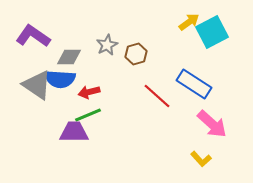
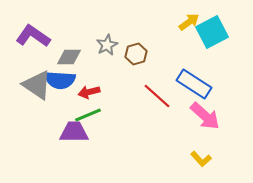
blue semicircle: moved 1 px down
pink arrow: moved 7 px left, 8 px up
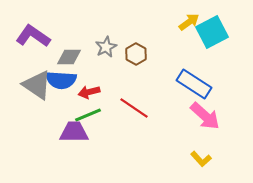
gray star: moved 1 px left, 2 px down
brown hexagon: rotated 15 degrees counterclockwise
blue semicircle: moved 1 px right
red line: moved 23 px left, 12 px down; rotated 8 degrees counterclockwise
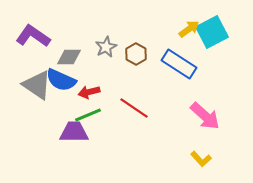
yellow arrow: moved 7 px down
blue semicircle: rotated 20 degrees clockwise
blue rectangle: moved 15 px left, 20 px up
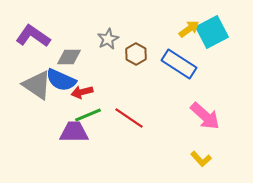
gray star: moved 2 px right, 8 px up
red arrow: moved 7 px left
red line: moved 5 px left, 10 px down
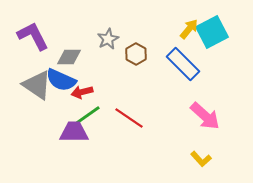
yellow arrow: rotated 15 degrees counterclockwise
purple L-shape: rotated 28 degrees clockwise
blue rectangle: moved 4 px right; rotated 12 degrees clockwise
green line: rotated 12 degrees counterclockwise
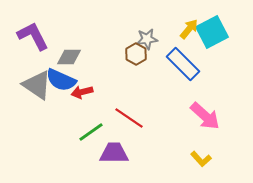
gray star: moved 39 px right; rotated 20 degrees clockwise
green line: moved 3 px right, 17 px down
purple trapezoid: moved 40 px right, 21 px down
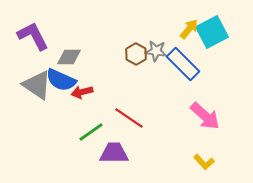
gray star: moved 9 px right, 12 px down; rotated 15 degrees clockwise
yellow L-shape: moved 3 px right, 3 px down
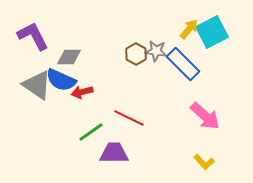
red line: rotated 8 degrees counterclockwise
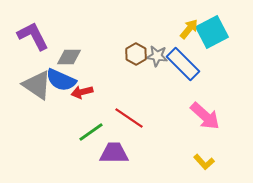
gray star: moved 1 px right, 5 px down
red line: rotated 8 degrees clockwise
